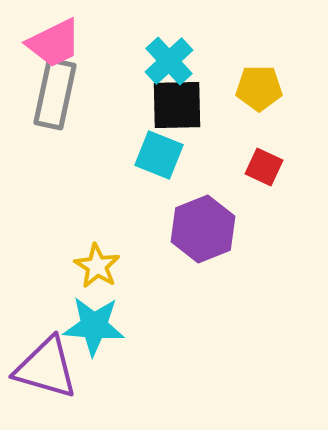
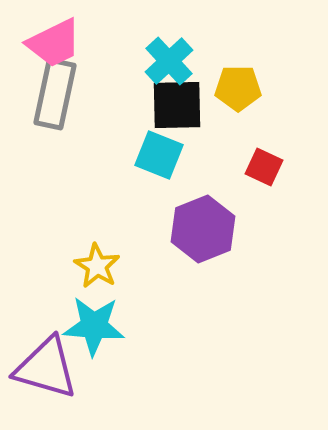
yellow pentagon: moved 21 px left
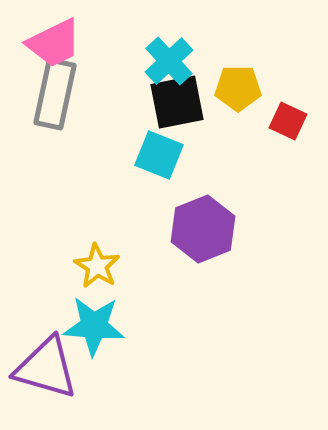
black square: moved 3 px up; rotated 10 degrees counterclockwise
red square: moved 24 px right, 46 px up
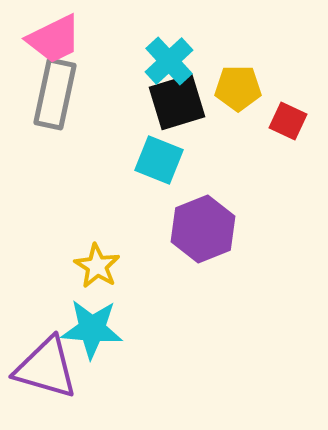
pink trapezoid: moved 4 px up
black square: rotated 6 degrees counterclockwise
cyan square: moved 5 px down
cyan star: moved 2 px left, 3 px down
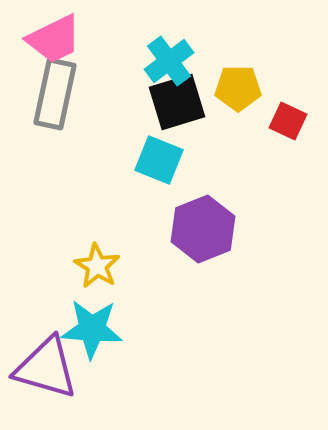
cyan cross: rotated 6 degrees clockwise
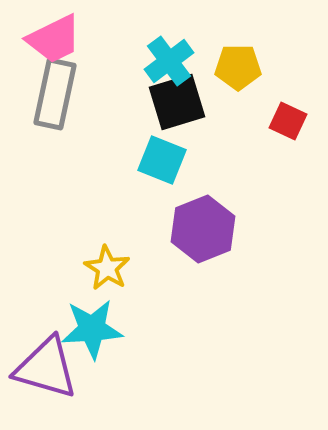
yellow pentagon: moved 21 px up
cyan square: moved 3 px right
yellow star: moved 10 px right, 2 px down
cyan star: rotated 8 degrees counterclockwise
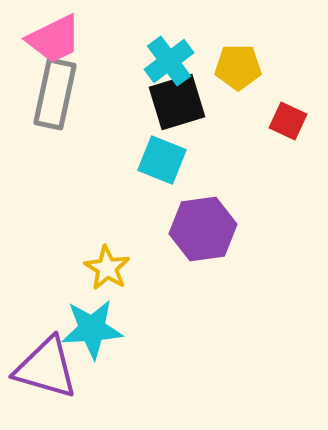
purple hexagon: rotated 14 degrees clockwise
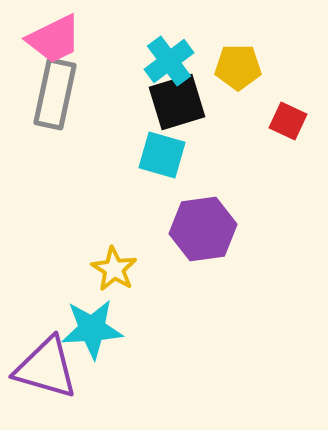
cyan square: moved 5 px up; rotated 6 degrees counterclockwise
yellow star: moved 7 px right, 1 px down
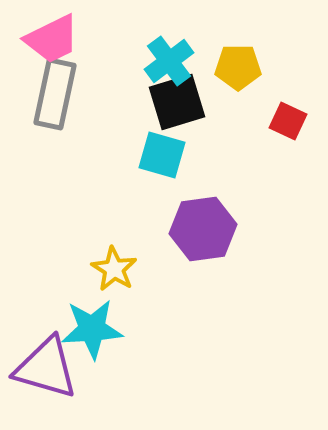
pink trapezoid: moved 2 px left
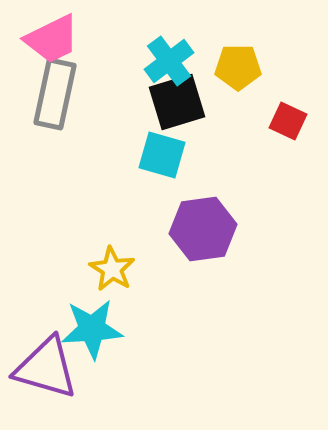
yellow star: moved 2 px left
